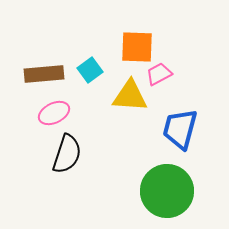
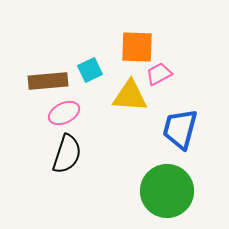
cyan square: rotated 10 degrees clockwise
brown rectangle: moved 4 px right, 7 px down
pink ellipse: moved 10 px right
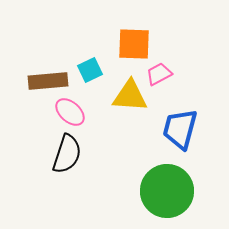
orange square: moved 3 px left, 3 px up
pink ellipse: moved 6 px right, 1 px up; rotated 68 degrees clockwise
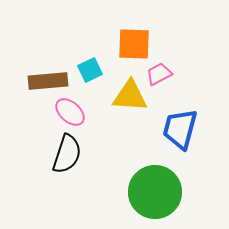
green circle: moved 12 px left, 1 px down
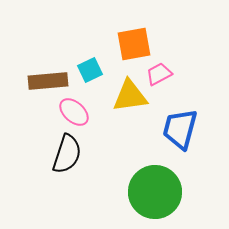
orange square: rotated 12 degrees counterclockwise
yellow triangle: rotated 12 degrees counterclockwise
pink ellipse: moved 4 px right
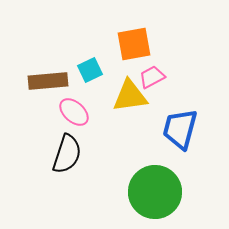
pink trapezoid: moved 7 px left, 3 px down
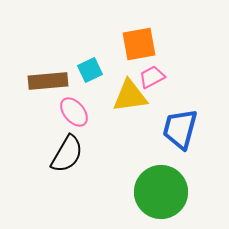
orange square: moved 5 px right
pink ellipse: rotated 8 degrees clockwise
black semicircle: rotated 12 degrees clockwise
green circle: moved 6 px right
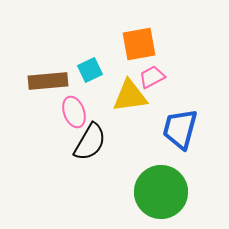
pink ellipse: rotated 20 degrees clockwise
black semicircle: moved 23 px right, 12 px up
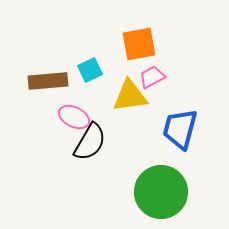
pink ellipse: moved 5 px down; rotated 44 degrees counterclockwise
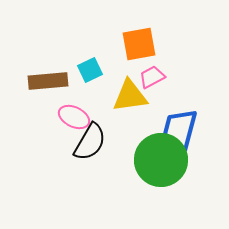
green circle: moved 32 px up
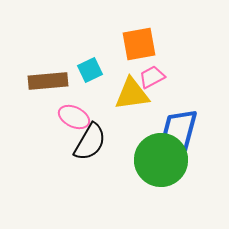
yellow triangle: moved 2 px right, 2 px up
